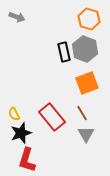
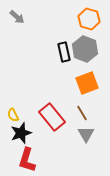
gray arrow: rotated 21 degrees clockwise
yellow semicircle: moved 1 px left, 1 px down
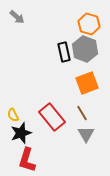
orange hexagon: moved 5 px down
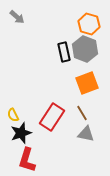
red rectangle: rotated 72 degrees clockwise
gray triangle: rotated 48 degrees counterclockwise
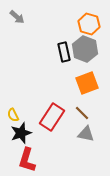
brown line: rotated 14 degrees counterclockwise
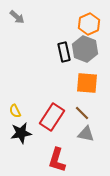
orange hexagon: rotated 20 degrees clockwise
orange square: rotated 25 degrees clockwise
yellow semicircle: moved 2 px right, 4 px up
black star: rotated 10 degrees clockwise
red L-shape: moved 30 px right
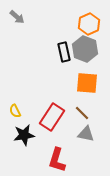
black star: moved 3 px right, 2 px down
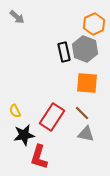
orange hexagon: moved 5 px right
red L-shape: moved 18 px left, 3 px up
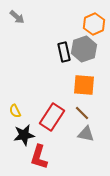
gray hexagon: moved 1 px left; rotated 20 degrees clockwise
orange square: moved 3 px left, 2 px down
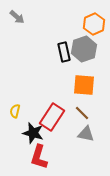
yellow semicircle: rotated 40 degrees clockwise
black star: moved 9 px right, 2 px up; rotated 25 degrees clockwise
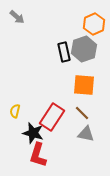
red L-shape: moved 1 px left, 2 px up
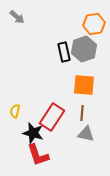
orange hexagon: rotated 15 degrees clockwise
brown line: rotated 49 degrees clockwise
red L-shape: rotated 35 degrees counterclockwise
